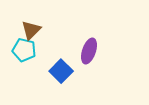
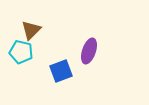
cyan pentagon: moved 3 px left, 2 px down
blue square: rotated 25 degrees clockwise
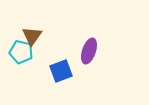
brown triangle: moved 1 px right, 6 px down; rotated 10 degrees counterclockwise
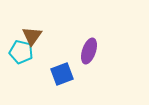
blue square: moved 1 px right, 3 px down
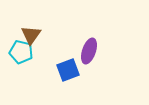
brown triangle: moved 1 px left, 1 px up
blue square: moved 6 px right, 4 px up
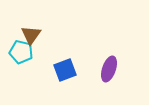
purple ellipse: moved 20 px right, 18 px down
blue square: moved 3 px left
